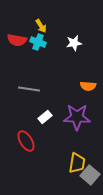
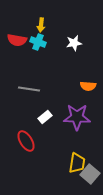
yellow arrow: moved 1 px up; rotated 40 degrees clockwise
gray square: moved 1 px up
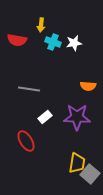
cyan cross: moved 15 px right
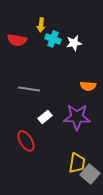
cyan cross: moved 3 px up
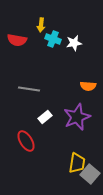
purple star: rotated 24 degrees counterclockwise
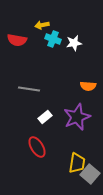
yellow arrow: moved 1 px right; rotated 72 degrees clockwise
red ellipse: moved 11 px right, 6 px down
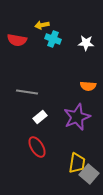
white star: moved 12 px right; rotated 14 degrees clockwise
gray line: moved 2 px left, 3 px down
white rectangle: moved 5 px left
gray square: moved 1 px left
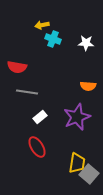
red semicircle: moved 27 px down
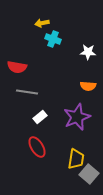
yellow arrow: moved 2 px up
white star: moved 2 px right, 9 px down
yellow trapezoid: moved 1 px left, 4 px up
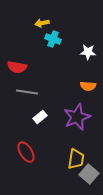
red ellipse: moved 11 px left, 5 px down
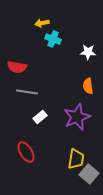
orange semicircle: rotated 77 degrees clockwise
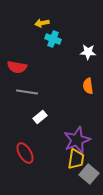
purple star: moved 23 px down
red ellipse: moved 1 px left, 1 px down
